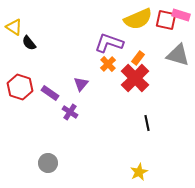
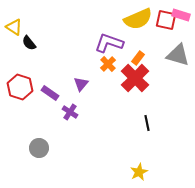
gray circle: moved 9 px left, 15 px up
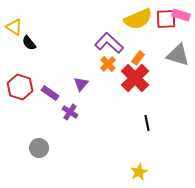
red square: moved 1 px up; rotated 15 degrees counterclockwise
purple L-shape: rotated 24 degrees clockwise
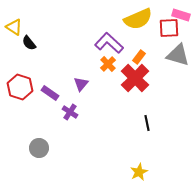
red square: moved 3 px right, 9 px down
orange rectangle: moved 1 px right, 1 px up
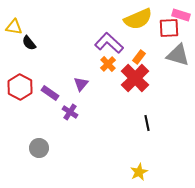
yellow triangle: rotated 24 degrees counterclockwise
red hexagon: rotated 10 degrees clockwise
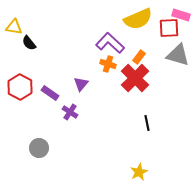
purple L-shape: moved 1 px right
orange cross: rotated 28 degrees counterclockwise
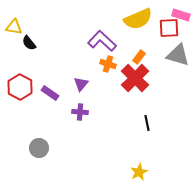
purple L-shape: moved 8 px left, 2 px up
purple cross: moved 10 px right; rotated 28 degrees counterclockwise
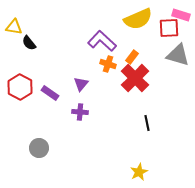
orange rectangle: moved 7 px left
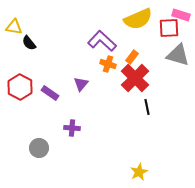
purple cross: moved 8 px left, 16 px down
black line: moved 16 px up
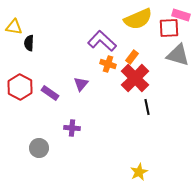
black semicircle: rotated 42 degrees clockwise
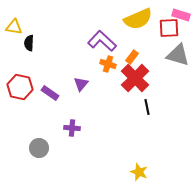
red hexagon: rotated 15 degrees counterclockwise
yellow star: rotated 24 degrees counterclockwise
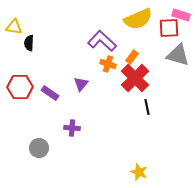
red hexagon: rotated 15 degrees counterclockwise
